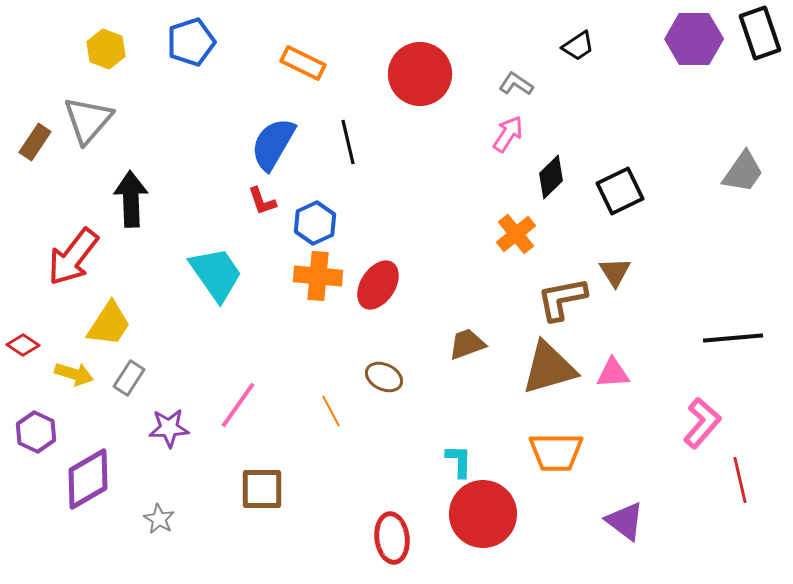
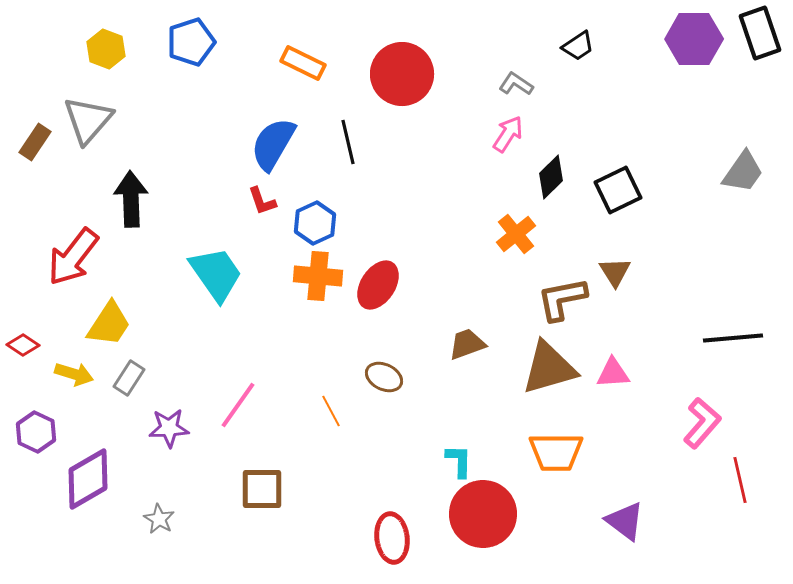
red circle at (420, 74): moved 18 px left
black square at (620, 191): moved 2 px left, 1 px up
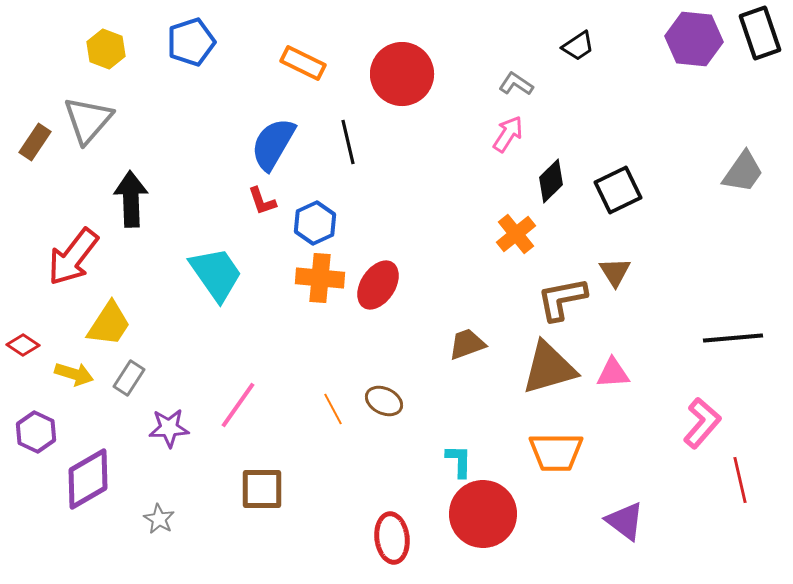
purple hexagon at (694, 39): rotated 6 degrees clockwise
black diamond at (551, 177): moved 4 px down
orange cross at (318, 276): moved 2 px right, 2 px down
brown ellipse at (384, 377): moved 24 px down
orange line at (331, 411): moved 2 px right, 2 px up
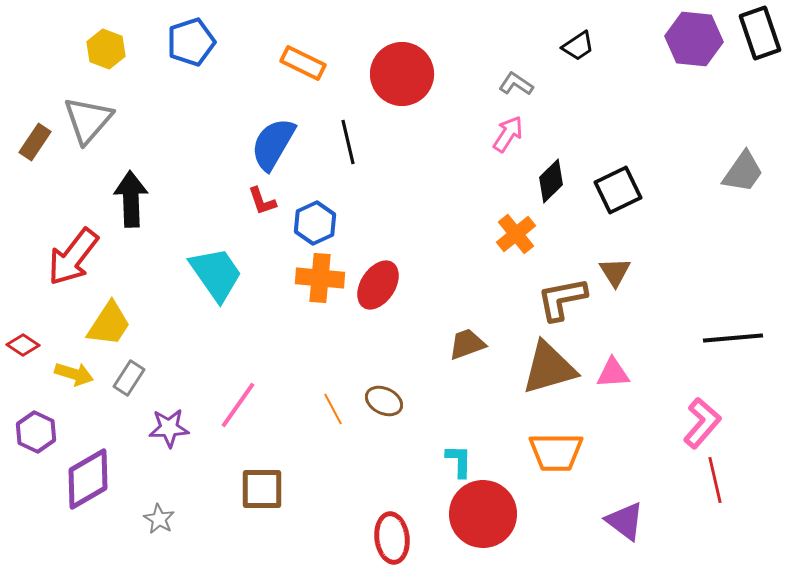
red line at (740, 480): moved 25 px left
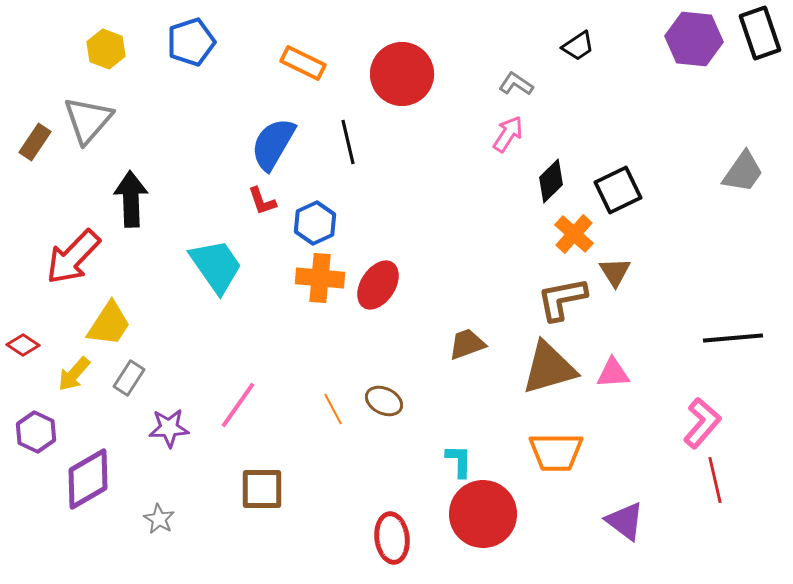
orange cross at (516, 234): moved 58 px right; rotated 9 degrees counterclockwise
red arrow at (73, 257): rotated 6 degrees clockwise
cyan trapezoid at (216, 274): moved 8 px up
yellow arrow at (74, 374): rotated 114 degrees clockwise
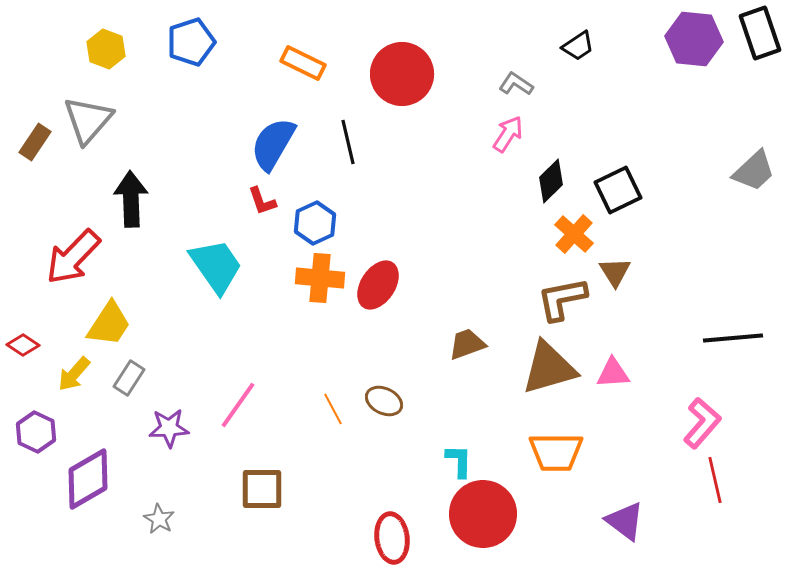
gray trapezoid at (743, 172): moved 11 px right, 1 px up; rotated 12 degrees clockwise
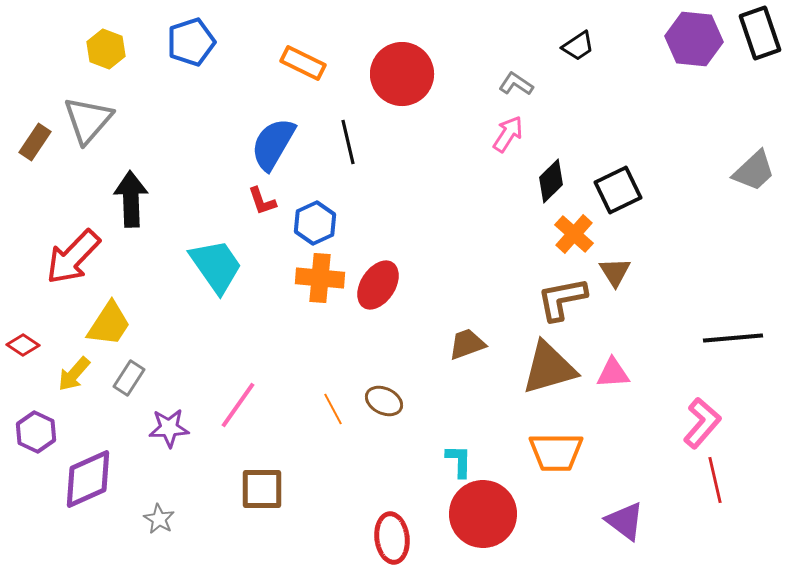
purple diamond at (88, 479): rotated 6 degrees clockwise
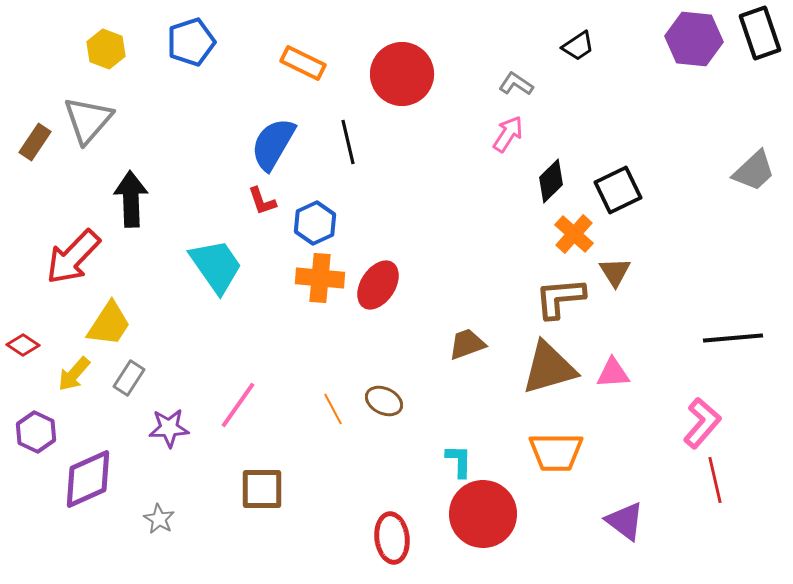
brown L-shape at (562, 299): moved 2 px left, 1 px up; rotated 6 degrees clockwise
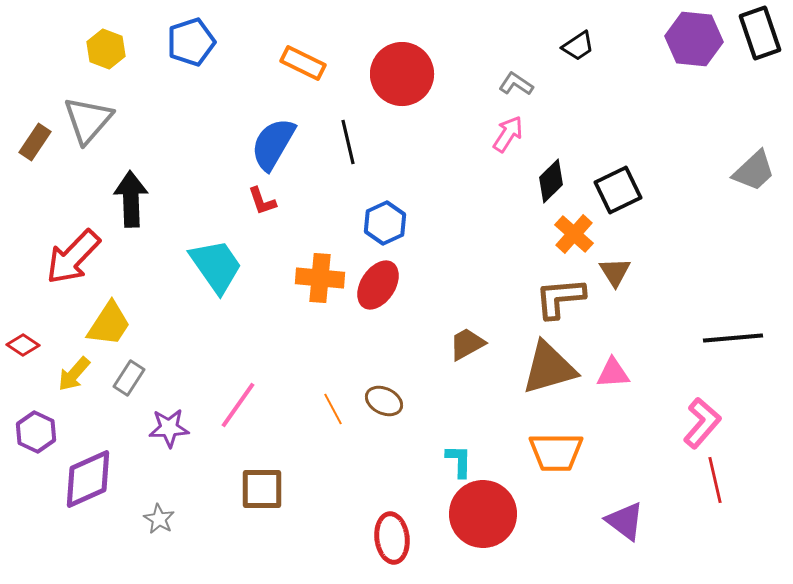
blue hexagon at (315, 223): moved 70 px right
brown trapezoid at (467, 344): rotated 9 degrees counterclockwise
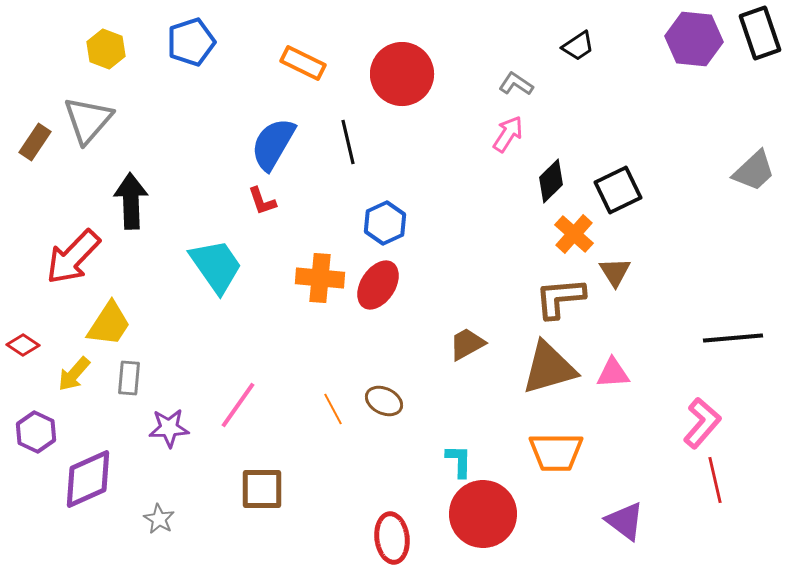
black arrow at (131, 199): moved 2 px down
gray rectangle at (129, 378): rotated 28 degrees counterclockwise
